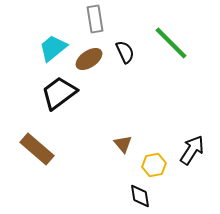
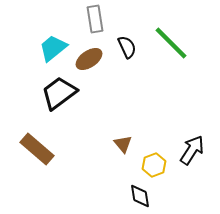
black semicircle: moved 2 px right, 5 px up
yellow hexagon: rotated 10 degrees counterclockwise
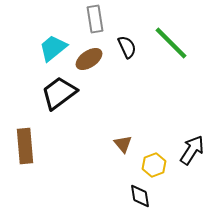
brown rectangle: moved 12 px left, 3 px up; rotated 44 degrees clockwise
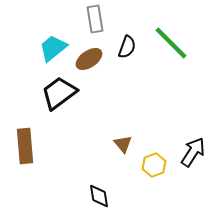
black semicircle: rotated 45 degrees clockwise
black arrow: moved 1 px right, 2 px down
black diamond: moved 41 px left
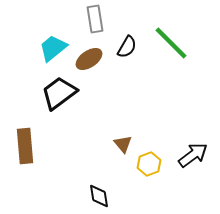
black semicircle: rotated 10 degrees clockwise
black arrow: moved 3 px down; rotated 20 degrees clockwise
yellow hexagon: moved 5 px left, 1 px up
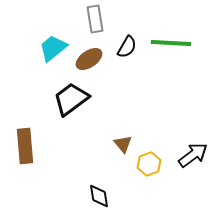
green line: rotated 42 degrees counterclockwise
black trapezoid: moved 12 px right, 6 px down
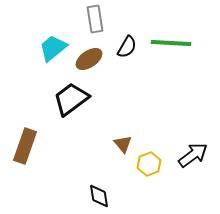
brown rectangle: rotated 24 degrees clockwise
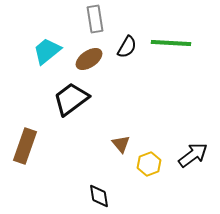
cyan trapezoid: moved 6 px left, 3 px down
brown triangle: moved 2 px left
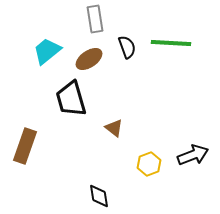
black semicircle: rotated 50 degrees counterclockwise
black trapezoid: rotated 69 degrees counterclockwise
brown triangle: moved 7 px left, 16 px up; rotated 12 degrees counterclockwise
black arrow: rotated 16 degrees clockwise
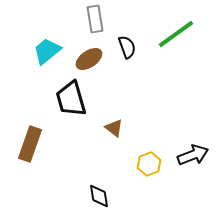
green line: moved 5 px right, 9 px up; rotated 39 degrees counterclockwise
brown rectangle: moved 5 px right, 2 px up
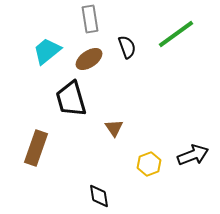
gray rectangle: moved 5 px left
brown triangle: rotated 18 degrees clockwise
brown rectangle: moved 6 px right, 4 px down
